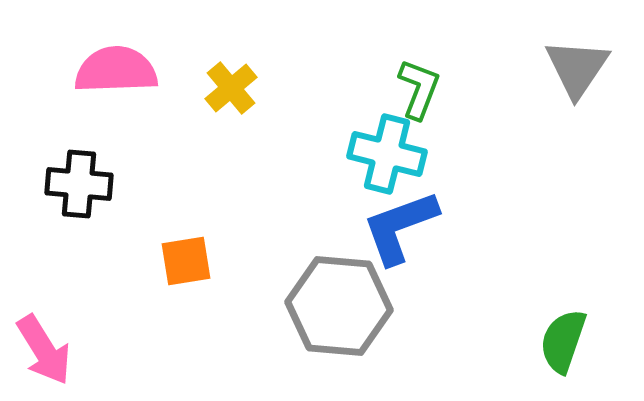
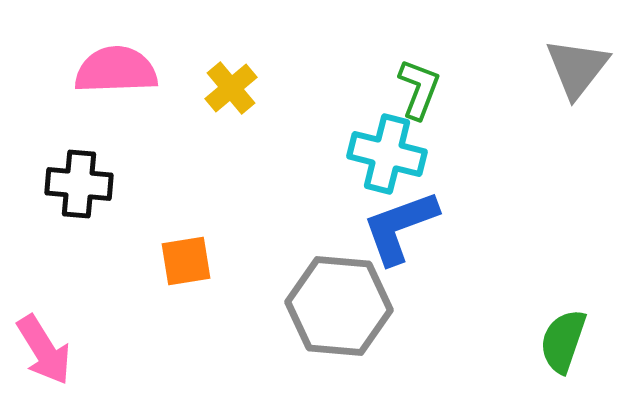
gray triangle: rotated 4 degrees clockwise
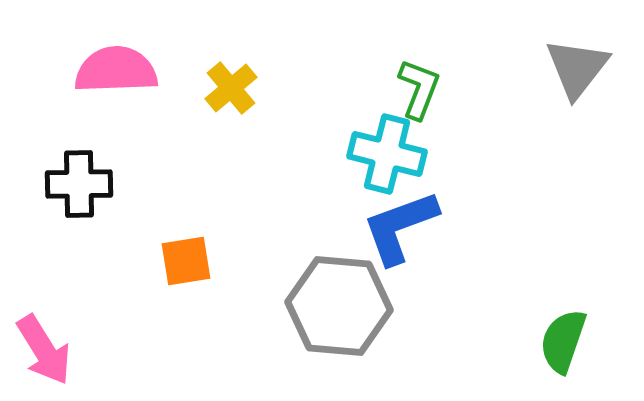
black cross: rotated 6 degrees counterclockwise
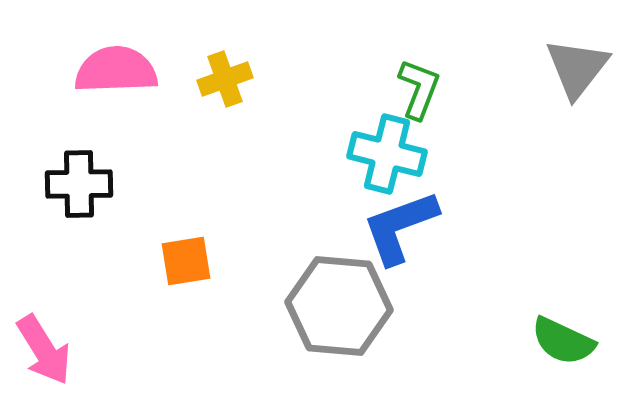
yellow cross: moved 6 px left, 9 px up; rotated 20 degrees clockwise
green semicircle: rotated 84 degrees counterclockwise
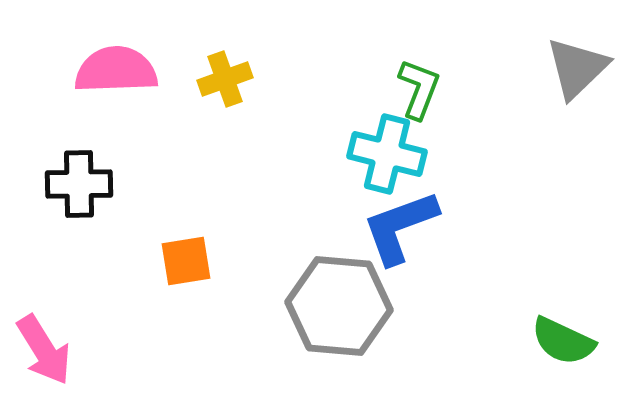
gray triangle: rotated 8 degrees clockwise
